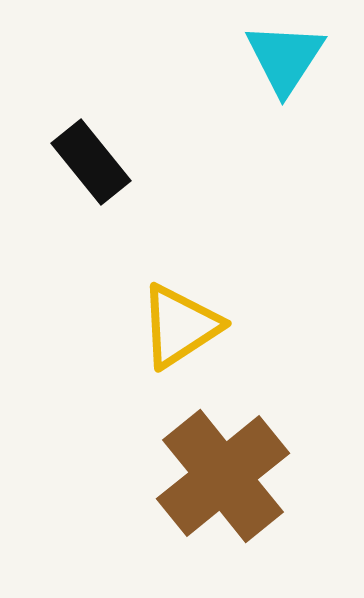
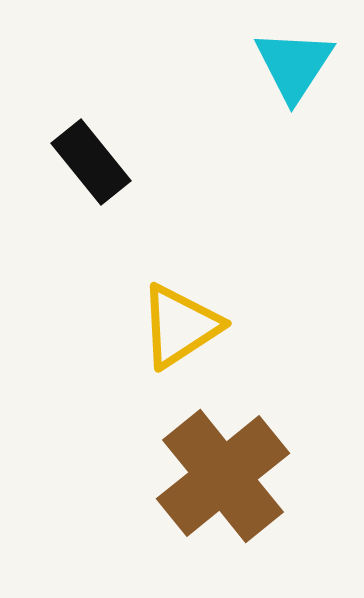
cyan triangle: moved 9 px right, 7 px down
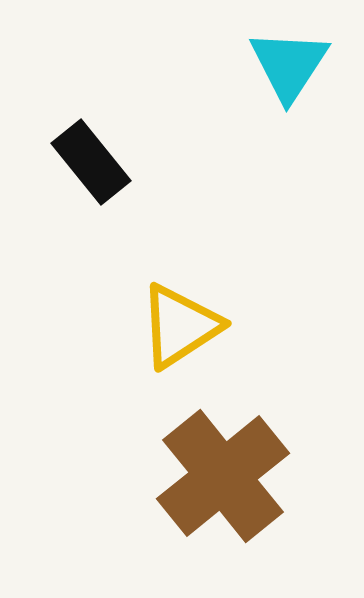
cyan triangle: moved 5 px left
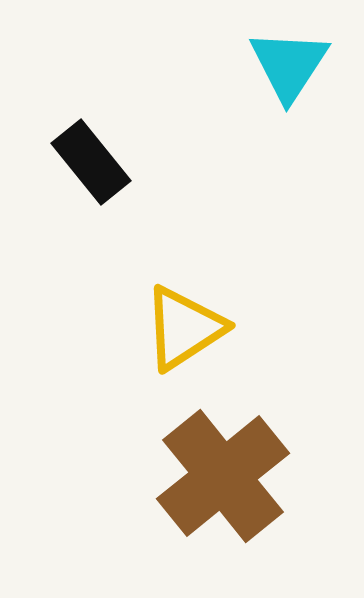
yellow triangle: moved 4 px right, 2 px down
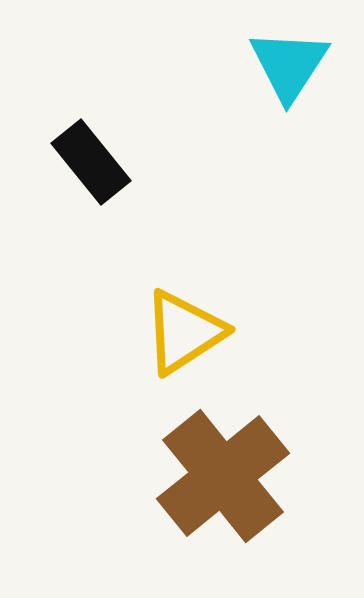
yellow triangle: moved 4 px down
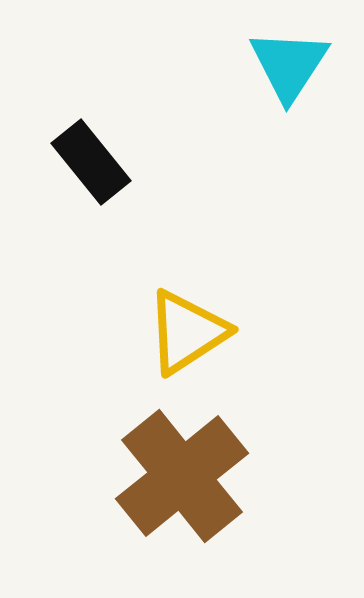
yellow triangle: moved 3 px right
brown cross: moved 41 px left
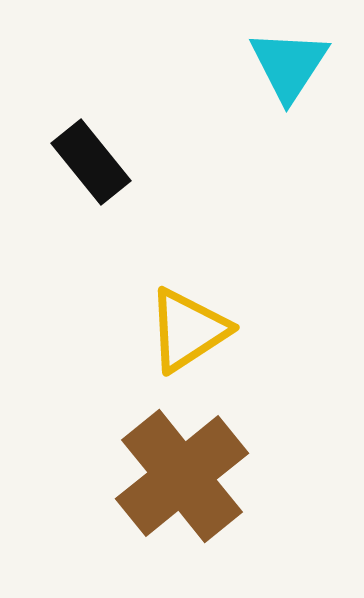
yellow triangle: moved 1 px right, 2 px up
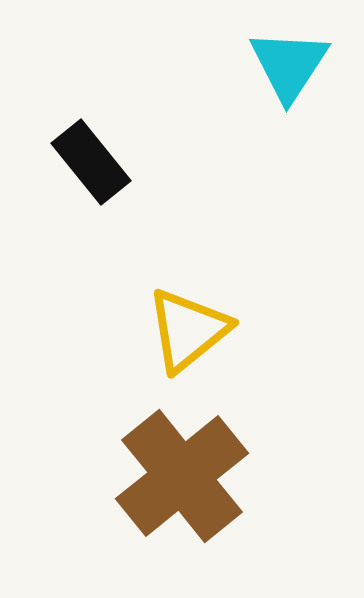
yellow triangle: rotated 6 degrees counterclockwise
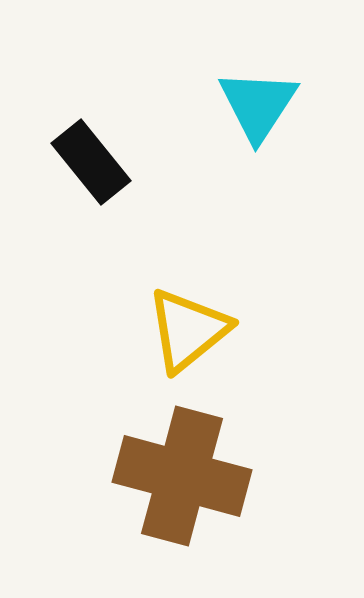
cyan triangle: moved 31 px left, 40 px down
brown cross: rotated 36 degrees counterclockwise
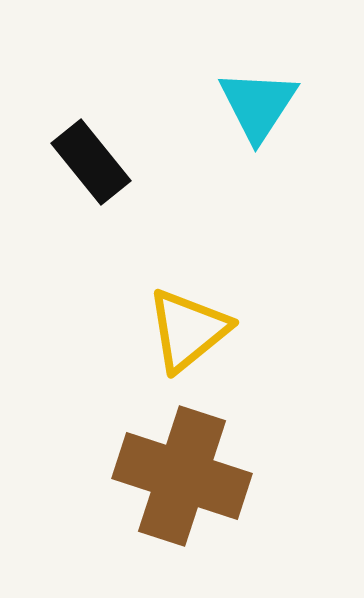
brown cross: rotated 3 degrees clockwise
